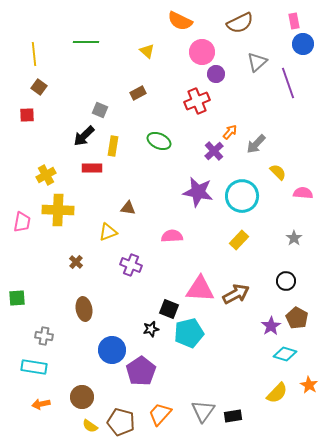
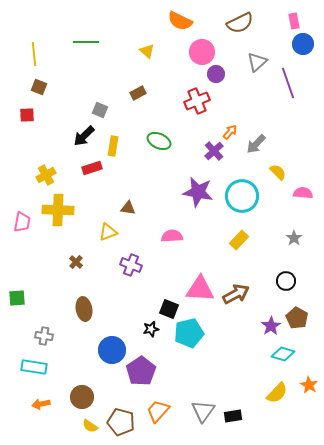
brown square at (39, 87): rotated 14 degrees counterclockwise
red rectangle at (92, 168): rotated 18 degrees counterclockwise
cyan diamond at (285, 354): moved 2 px left
orange trapezoid at (160, 414): moved 2 px left, 3 px up
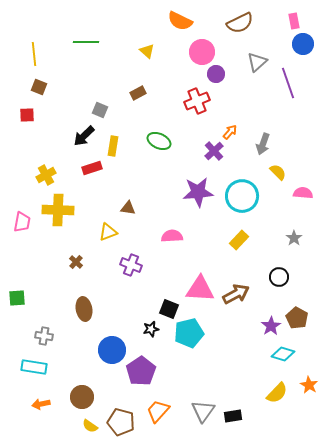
gray arrow at (256, 144): moved 7 px right; rotated 25 degrees counterclockwise
purple star at (198, 192): rotated 16 degrees counterclockwise
black circle at (286, 281): moved 7 px left, 4 px up
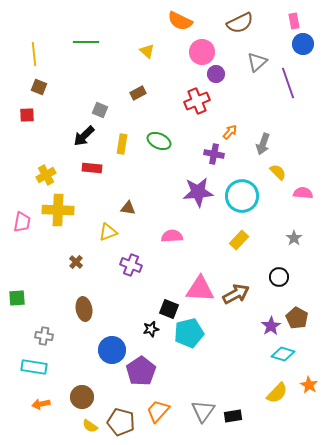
yellow rectangle at (113, 146): moved 9 px right, 2 px up
purple cross at (214, 151): moved 3 px down; rotated 36 degrees counterclockwise
red rectangle at (92, 168): rotated 24 degrees clockwise
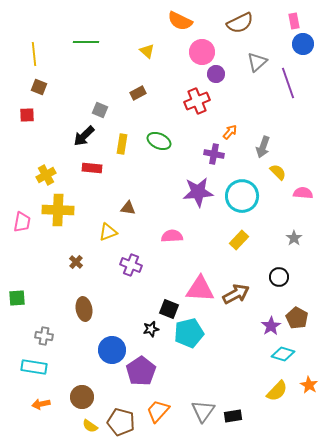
gray arrow at (263, 144): moved 3 px down
yellow semicircle at (277, 393): moved 2 px up
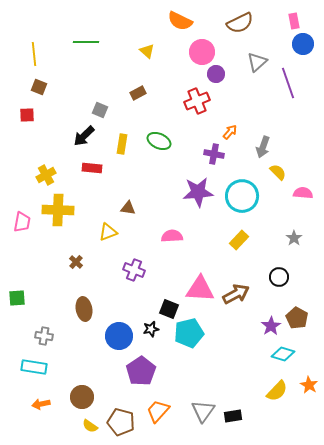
purple cross at (131, 265): moved 3 px right, 5 px down
blue circle at (112, 350): moved 7 px right, 14 px up
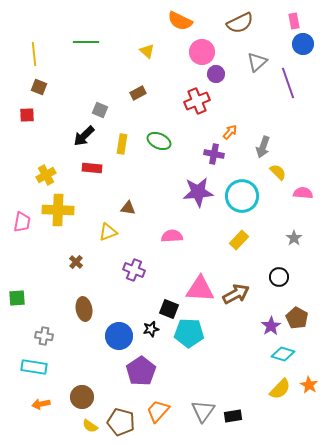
cyan pentagon at (189, 333): rotated 16 degrees clockwise
yellow semicircle at (277, 391): moved 3 px right, 2 px up
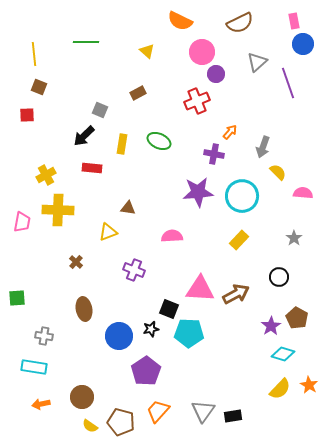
purple pentagon at (141, 371): moved 5 px right
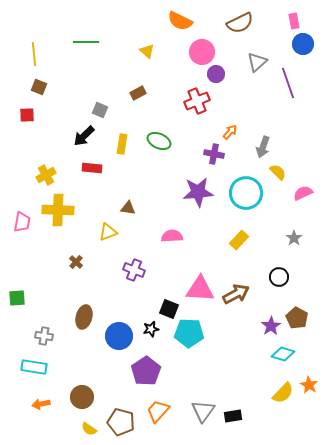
pink semicircle at (303, 193): rotated 30 degrees counterclockwise
cyan circle at (242, 196): moved 4 px right, 3 px up
brown ellipse at (84, 309): moved 8 px down; rotated 25 degrees clockwise
yellow semicircle at (280, 389): moved 3 px right, 4 px down
yellow semicircle at (90, 426): moved 1 px left, 3 px down
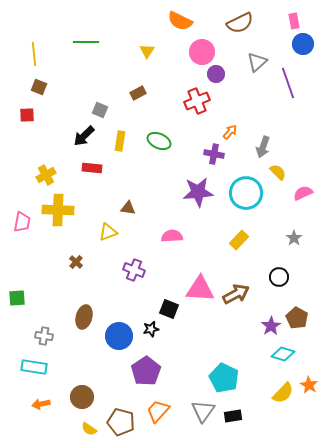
yellow triangle at (147, 51): rotated 21 degrees clockwise
yellow rectangle at (122, 144): moved 2 px left, 3 px up
cyan pentagon at (189, 333): moved 35 px right, 45 px down; rotated 24 degrees clockwise
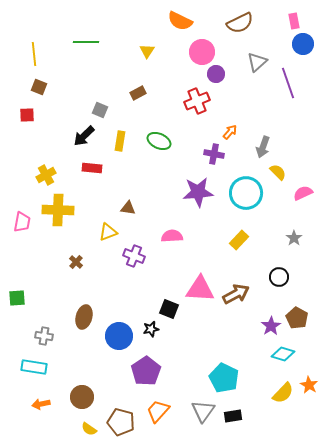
purple cross at (134, 270): moved 14 px up
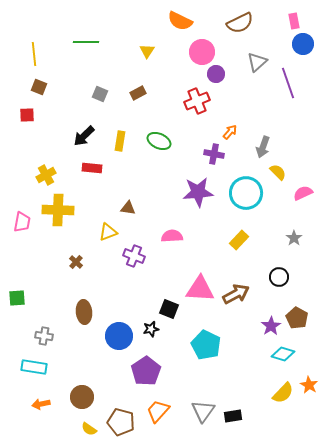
gray square at (100, 110): moved 16 px up
brown ellipse at (84, 317): moved 5 px up; rotated 20 degrees counterclockwise
cyan pentagon at (224, 378): moved 18 px left, 33 px up
